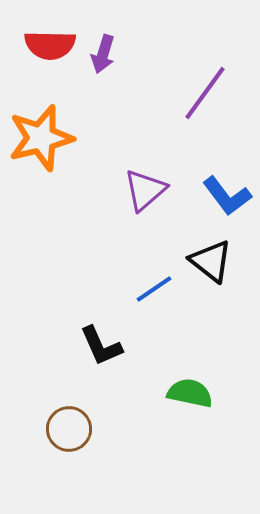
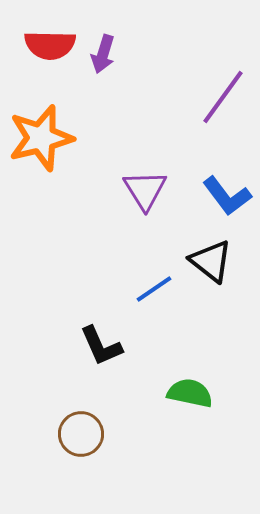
purple line: moved 18 px right, 4 px down
purple triangle: rotated 21 degrees counterclockwise
brown circle: moved 12 px right, 5 px down
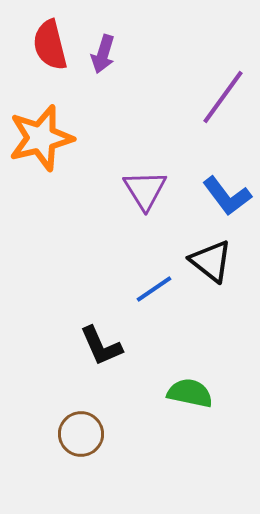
red semicircle: rotated 75 degrees clockwise
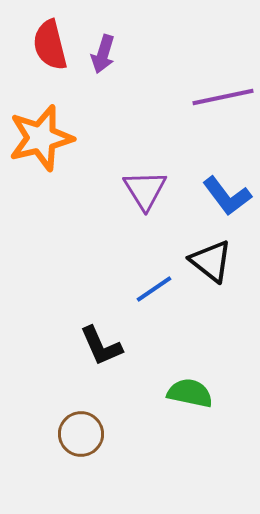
purple line: rotated 42 degrees clockwise
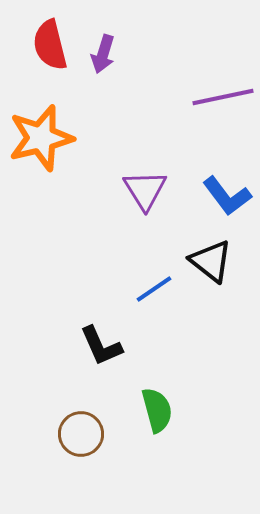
green semicircle: moved 33 px left, 17 px down; rotated 63 degrees clockwise
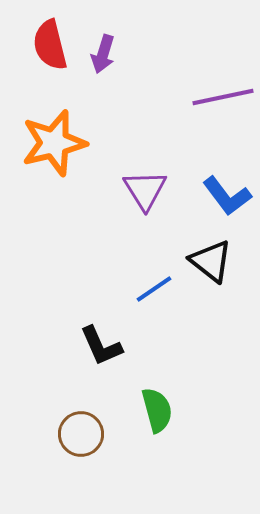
orange star: moved 13 px right, 5 px down
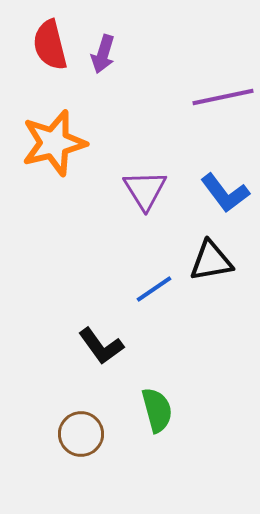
blue L-shape: moved 2 px left, 3 px up
black triangle: rotated 48 degrees counterclockwise
black L-shape: rotated 12 degrees counterclockwise
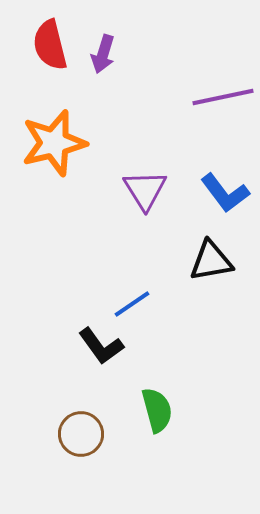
blue line: moved 22 px left, 15 px down
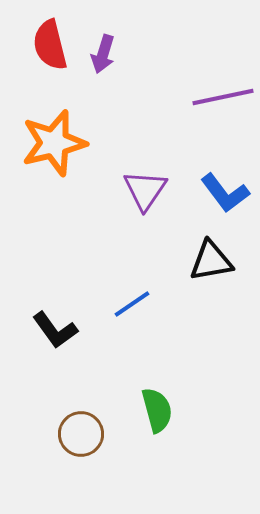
purple triangle: rotated 6 degrees clockwise
black L-shape: moved 46 px left, 16 px up
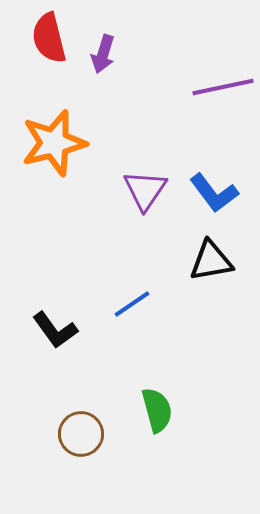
red semicircle: moved 1 px left, 7 px up
purple line: moved 10 px up
blue L-shape: moved 11 px left
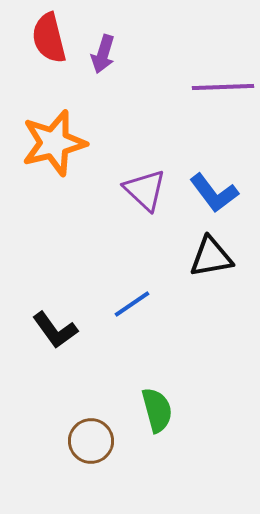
purple line: rotated 10 degrees clockwise
purple triangle: rotated 21 degrees counterclockwise
black triangle: moved 4 px up
brown circle: moved 10 px right, 7 px down
